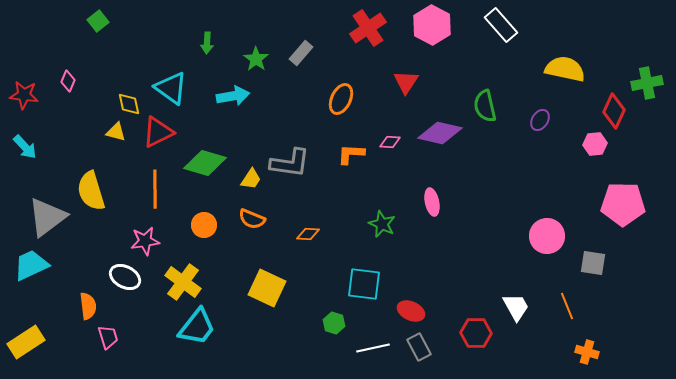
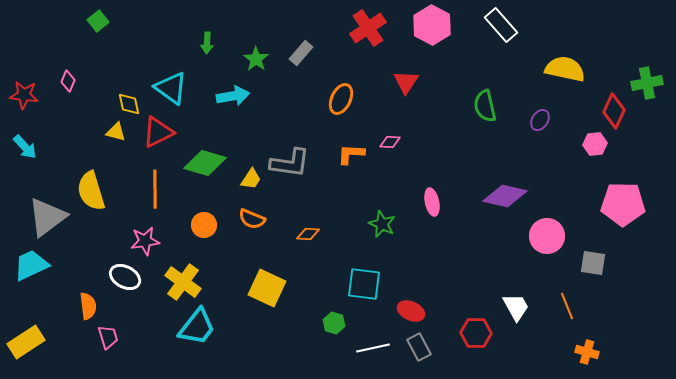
purple diamond at (440, 133): moved 65 px right, 63 px down
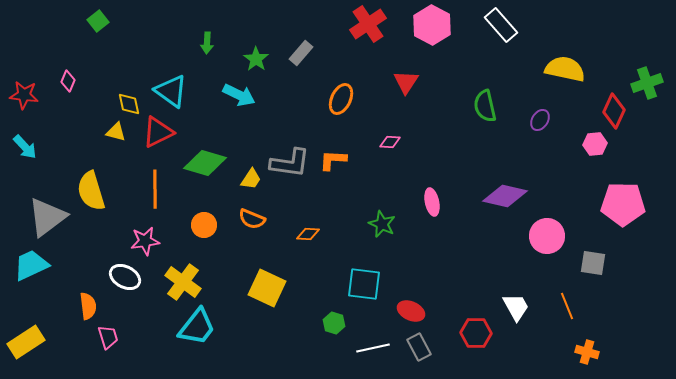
red cross at (368, 28): moved 4 px up
green cross at (647, 83): rotated 8 degrees counterclockwise
cyan triangle at (171, 88): moved 3 px down
cyan arrow at (233, 96): moved 6 px right, 1 px up; rotated 36 degrees clockwise
orange L-shape at (351, 154): moved 18 px left, 6 px down
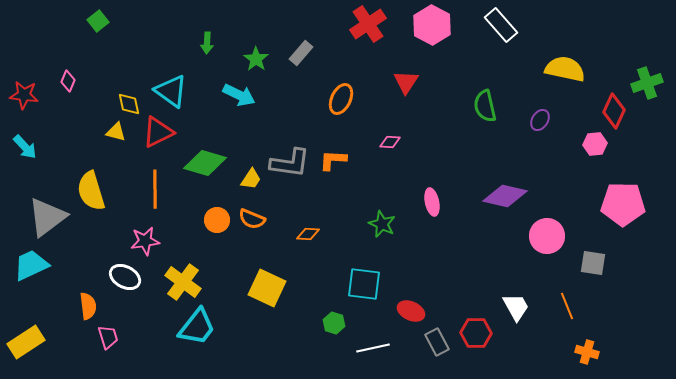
orange circle at (204, 225): moved 13 px right, 5 px up
gray rectangle at (419, 347): moved 18 px right, 5 px up
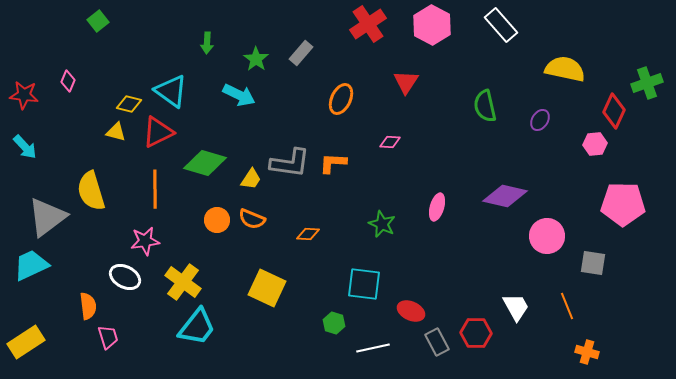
yellow diamond at (129, 104): rotated 65 degrees counterclockwise
orange L-shape at (333, 160): moved 3 px down
pink ellipse at (432, 202): moved 5 px right, 5 px down; rotated 28 degrees clockwise
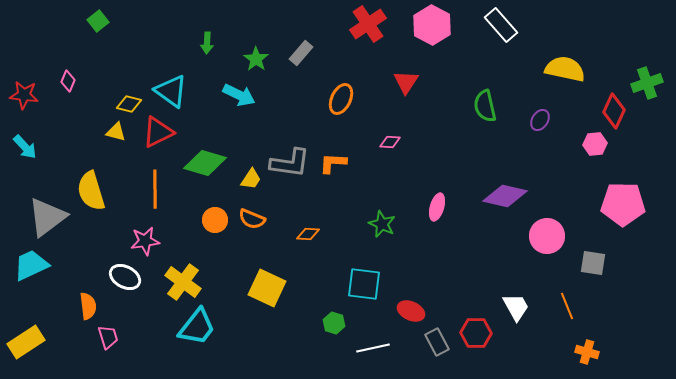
orange circle at (217, 220): moved 2 px left
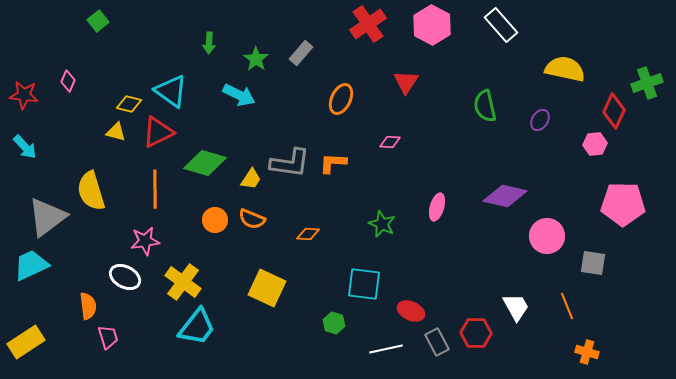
green arrow at (207, 43): moved 2 px right
white line at (373, 348): moved 13 px right, 1 px down
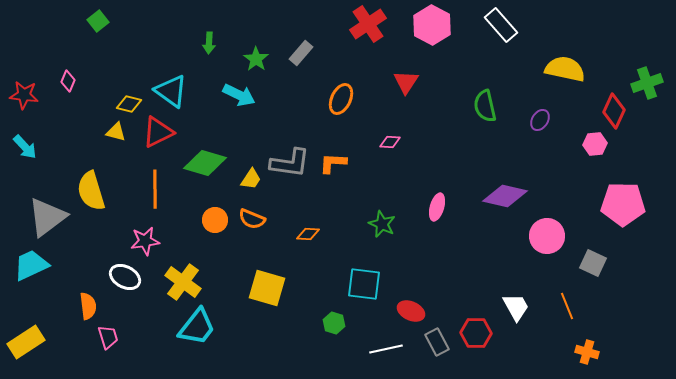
gray square at (593, 263): rotated 16 degrees clockwise
yellow square at (267, 288): rotated 9 degrees counterclockwise
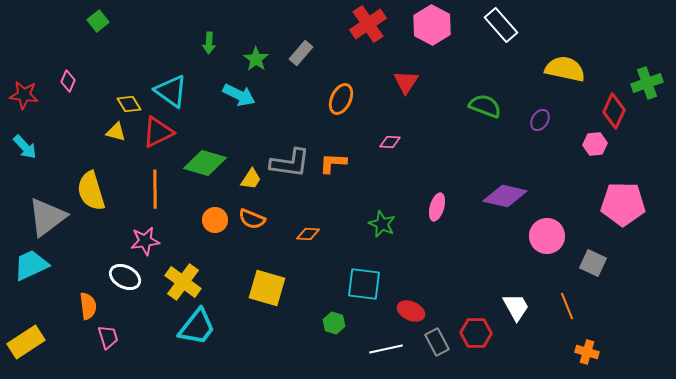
yellow diamond at (129, 104): rotated 45 degrees clockwise
green semicircle at (485, 106): rotated 124 degrees clockwise
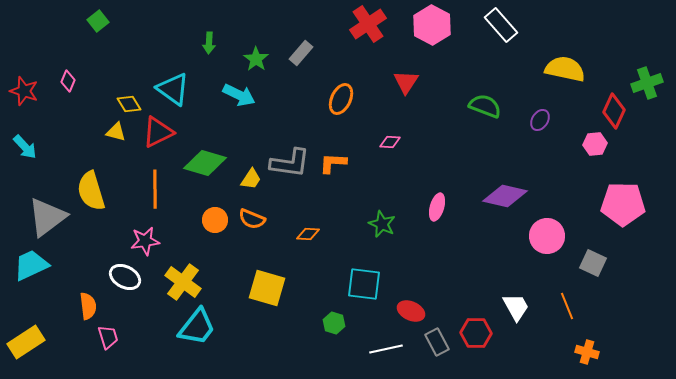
cyan triangle at (171, 91): moved 2 px right, 2 px up
red star at (24, 95): moved 4 px up; rotated 12 degrees clockwise
